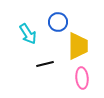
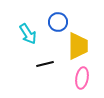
pink ellipse: rotated 15 degrees clockwise
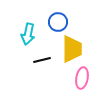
cyan arrow: rotated 45 degrees clockwise
yellow trapezoid: moved 6 px left, 3 px down
black line: moved 3 px left, 4 px up
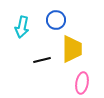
blue circle: moved 2 px left, 2 px up
cyan arrow: moved 6 px left, 7 px up
pink ellipse: moved 5 px down
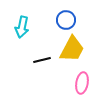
blue circle: moved 10 px right
yellow trapezoid: rotated 28 degrees clockwise
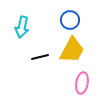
blue circle: moved 4 px right
yellow trapezoid: moved 1 px down
black line: moved 2 px left, 3 px up
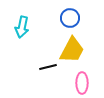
blue circle: moved 2 px up
black line: moved 8 px right, 10 px down
pink ellipse: rotated 10 degrees counterclockwise
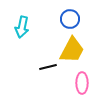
blue circle: moved 1 px down
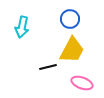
pink ellipse: rotated 70 degrees counterclockwise
